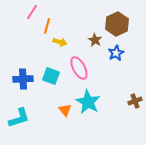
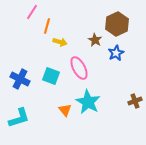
blue cross: moved 3 px left; rotated 30 degrees clockwise
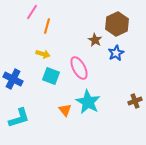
yellow arrow: moved 17 px left, 12 px down
blue cross: moved 7 px left
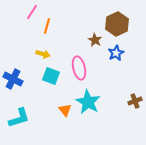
pink ellipse: rotated 15 degrees clockwise
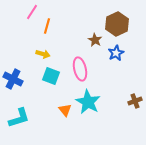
pink ellipse: moved 1 px right, 1 px down
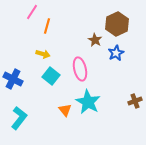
cyan square: rotated 18 degrees clockwise
cyan L-shape: rotated 35 degrees counterclockwise
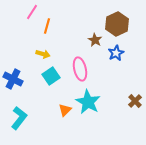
cyan square: rotated 18 degrees clockwise
brown cross: rotated 24 degrees counterclockwise
orange triangle: rotated 24 degrees clockwise
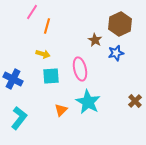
brown hexagon: moved 3 px right
blue star: rotated 14 degrees clockwise
cyan square: rotated 30 degrees clockwise
orange triangle: moved 4 px left
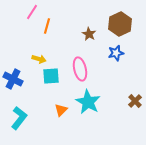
brown star: moved 6 px left, 6 px up
yellow arrow: moved 4 px left, 5 px down
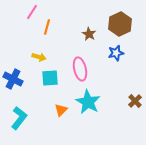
orange line: moved 1 px down
yellow arrow: moved 2 px up
cyan square: moved 1 px left, 2 px down
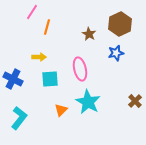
yellow arrow: rotated 16 degrees counterclockwise
cyan square: moved 1 px down
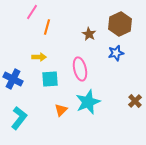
cyan star: rotated 20 degrees clockwise
